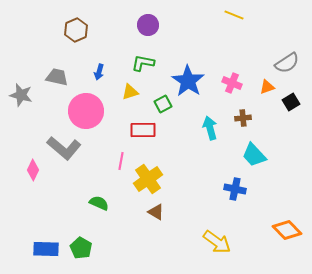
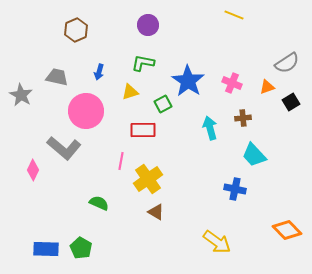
gray star: rotated 15 degrees clockwise
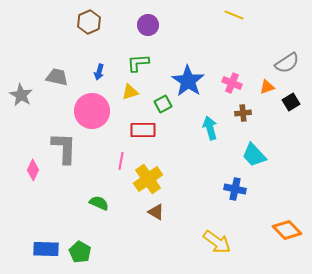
brown hexagon: moved 13 px right, 8 px up
green L-shape: moved 5 px left; rotated 15 degrees counterclockwise
pink circle: moved 6 px right
brown cross: moved 5 px up
gray L-shape: rotated 128 degrees counterclockwise
green pentagon: moved 1 px left, 4 px down
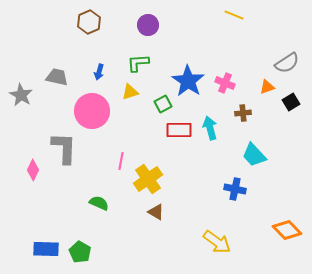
pink cross: moved 7 px left
red rectangle: moved 36 px right
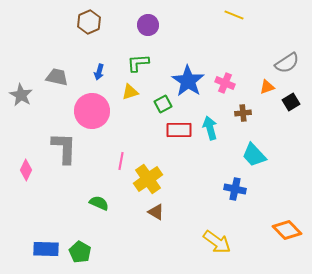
pink diamond: moved 7 px left
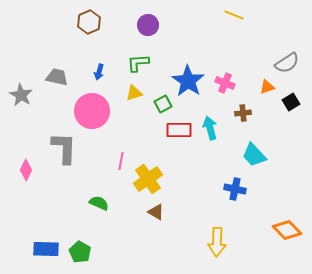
yellow triangle: moved 4 px right, 1 px down
yellow arrow: rotated 56 degrees clockwise
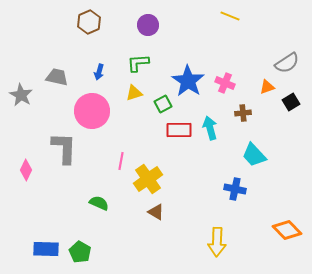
yellow line: moved 4 px left, 1 px down
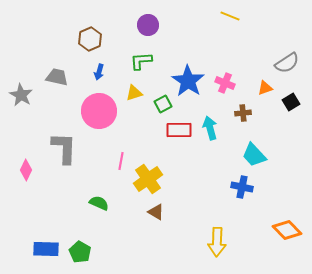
brown hexagon: moved 1 px right, 17 px down
green L-shape: moved 3 px right, 2 px up
orange triangle: moved 2 px left, 1 px down
pink circle: moved 7 px right
blue cross: moved 7 px right, 2 px up
